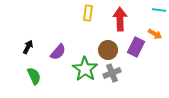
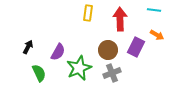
cyan line: moved 5 px left
orange arrow: moved 2 px right, 1 px down
purple semicircle: rotated 12 degrees counterclockwise
green star: moved 6 px left, 1 px up; rotated 15 degrees clockwise
green semicircle: moved 5 px right, 3 px up
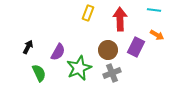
yellow rectangle: rotated 14 degrees clockwise
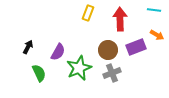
purple rectangle: rotated 42 degrees clockwise
